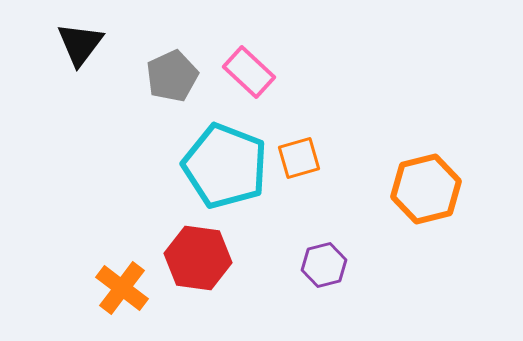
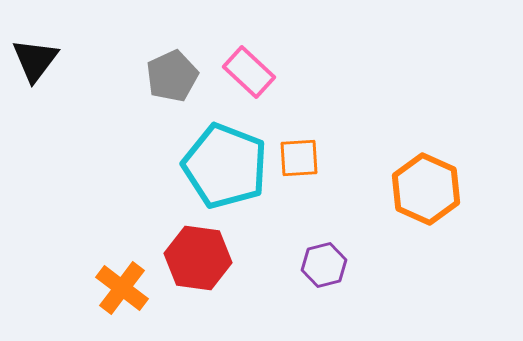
black triangle: moved 45 px left, 16 px down
orange square: rotated 12 degrees clockwise
orange hexagon: rotated 22 degrees counterclockwise
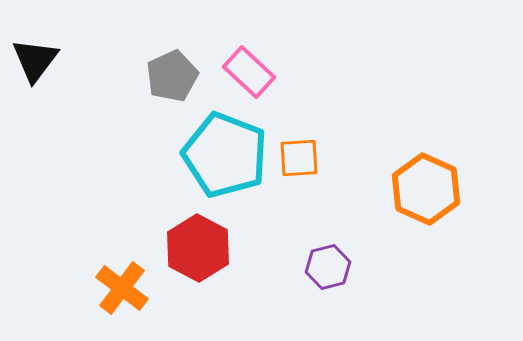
cyan pentagon: moved 11 px up
red hexagon: moved 10 px up; rotated 20 degrees clockwise
purple hexagon: moved 4 px right, 2 px down
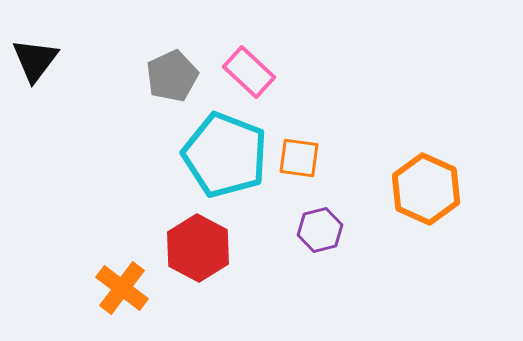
orange square: rotated 12 degrees clockwise
purple hexagon: moved 8 px left, 37 px up
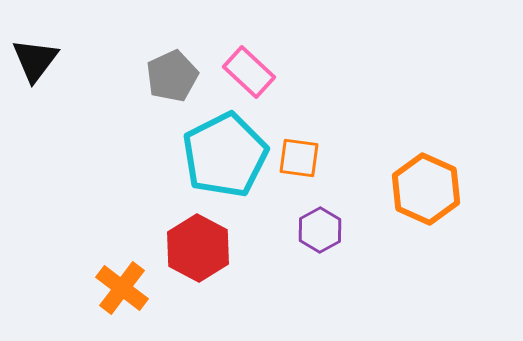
cyan pentagon: rotated 24 degrees clockwise
purple hexagon: rotated 15 degrees counterclockwise
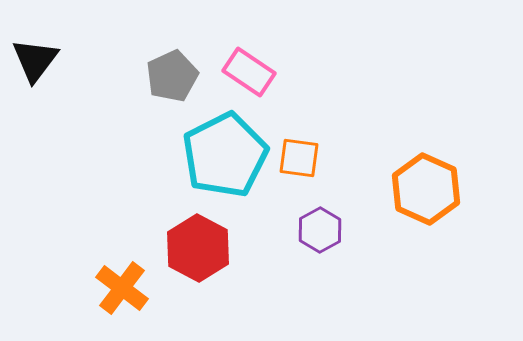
pink rectangle: rotated 9 degrees counterclockwise
